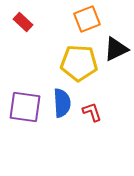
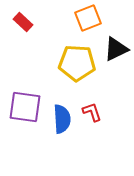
orange square: moved 1 px right, 1 px up
yellow pentagon: moved 2 px left
blue semicircle: moved 16 px down
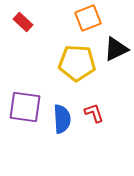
red L-shape: moved 2 px right, 1 px down
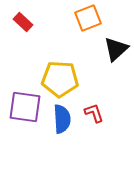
black triangle: rotated 16 degrees counterclockwise
yellow pentagon: moved 17 px left, 16 px down
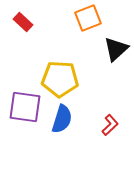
red L-shape: moved 16 px right, 12 px down; rotated 65 degrees clockwise
blue semicircle: rotated 20 degrees clockwise
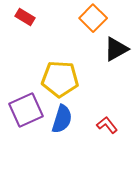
orange square: moved 5 px right; rotated 24 degrees counterclockwise
red rectangle: moved 2 px right, 5 px up; rotated 12 degrees counterclockwise
black triangle: rotated 12 degrees clockwise
purple square: moved 1 px right, 3 px down; rotated 32 degrees counterclockwise
red L-shape: moved 3 px left; rotated 85 degrees counterclockwise
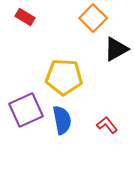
yellow pentagon: moved 4 px right, 2 px up
blue semicircle: moved 1 px down; rotated 28 degrees counterclockwise
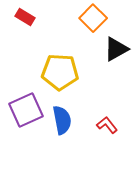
yellow pentagon: moved 4 px left, 5 px up
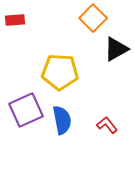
red rectangle: moved 10 px left, 3 px down; rotated 36 degrees counterclockwise
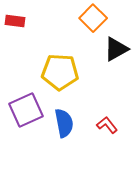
red rectangle: moved 1 px down; rotated 12 degrees clockwise
blue semicircle: moved 2 px right, 3 px down
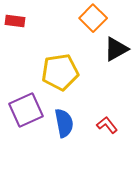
yellow pentagon: rotated 12 degrees counterclockwise
